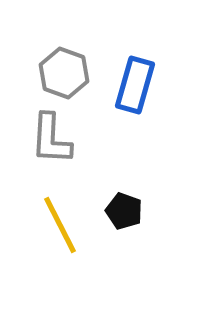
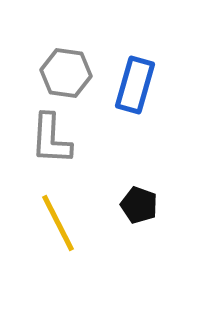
gray hexagon: moved 2 px right; rotated 12 degrees counterclockwise
black pentagon: moved 15 px right, 6 px up
yellow line: moved 2 px left, 2 px up
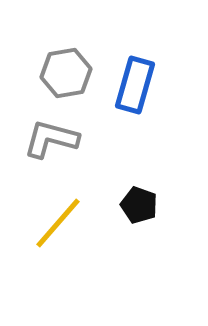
gray hexagon: rotated 18 degrees counterclockwise
gray L-shape: rotated 102 degrees clockwise
yellow line: rotated 68 degrees clockwise
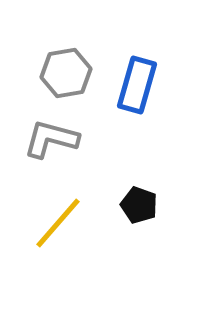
blue rectangle: moved 2 px right
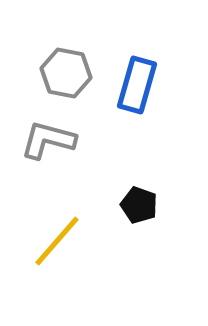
gray hexagon: rotated 21 degrees clockwise
gray L-shape: moved 3 px left, 1 px down
yellow line: moved 1 px left, 18 px down
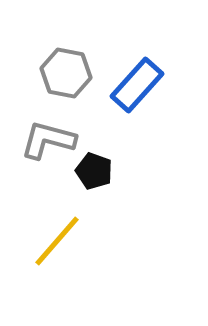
blue rectangle: rotated 26 degrees clockwise
black pentagon: moved 45 px left, 34 px up
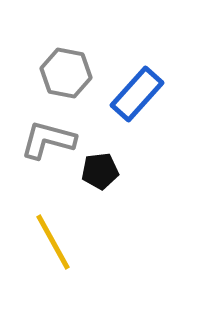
blue rectangle: moved 9 px down
black pentagon: moved 6 px right; rotated 27 degrees counterclockwise
yellow line: moved 4 px left, 1 px down; rotated 70 degrees counterclockwise
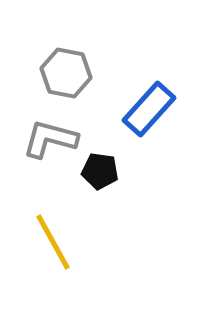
blue rectangle: moved 12 px right, 15 px down
gray L-shape: moved 2 px right, 1 px up
black pentagon: rotated 15 degrees clockwise
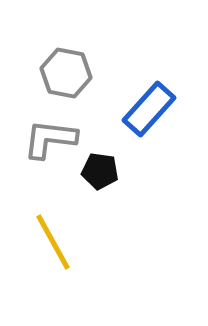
gray L-shape: rotated 8 degrees counterclockwise
